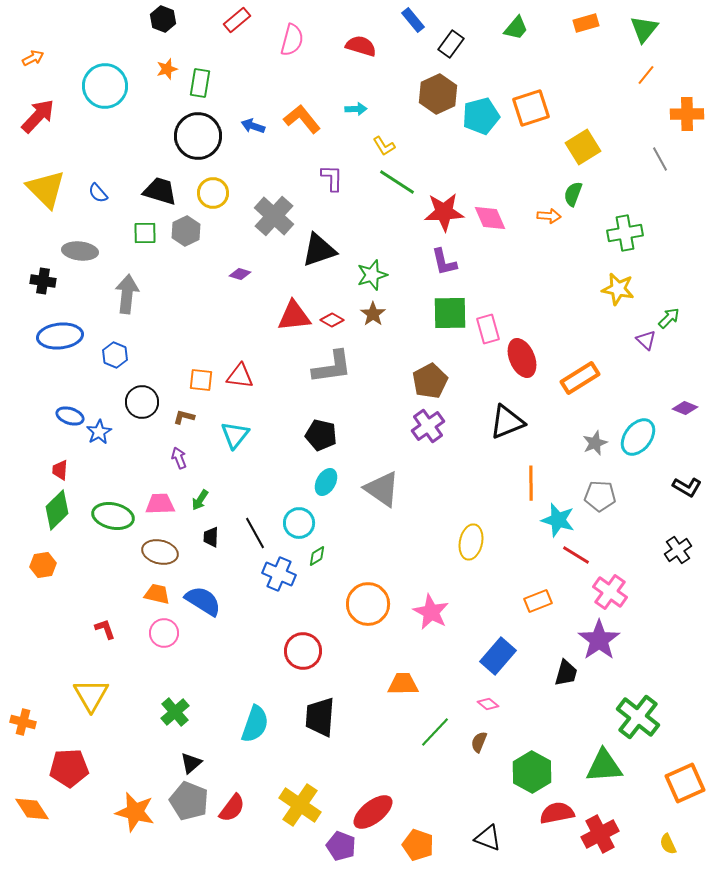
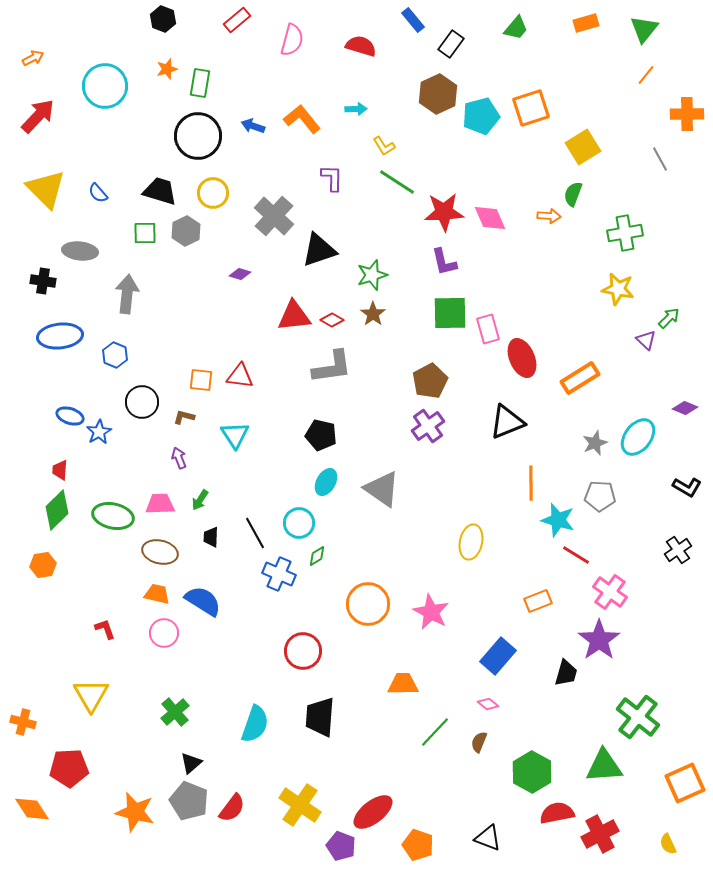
cyan triangle at (235, 435): rotated 12 degrees counterclockwise
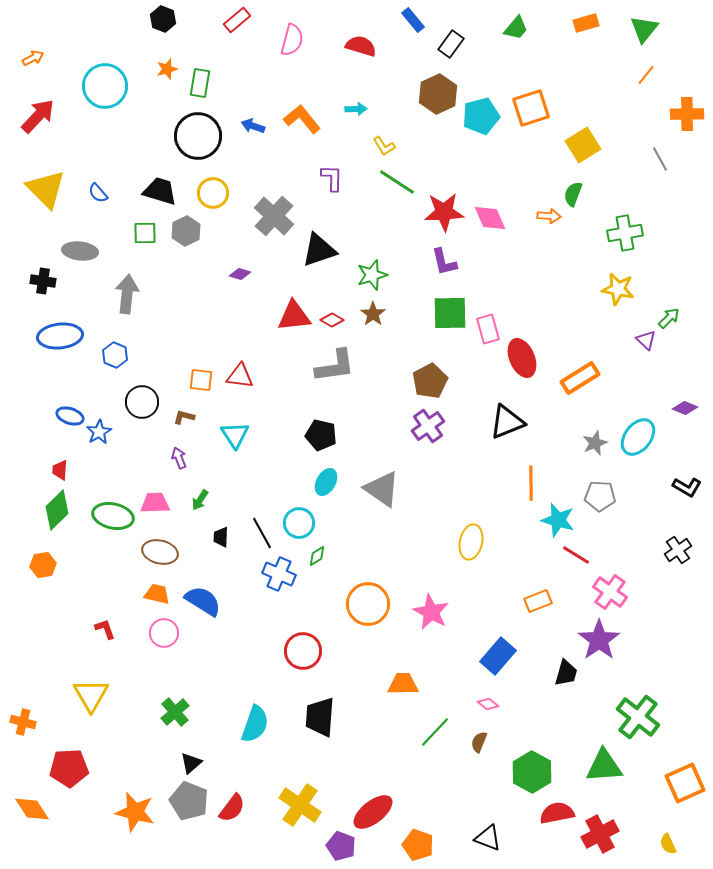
yellow square at (583, 147): moved 2 px up
gray L-shape at (332, 367): moved 3 px right, 1 px up
pink trapezoid at (160, 504): moved 5 px left, 1 px up
black line at (255, 533): moved 7 px right
black trapezoid at (211, 537): moved 10 px right
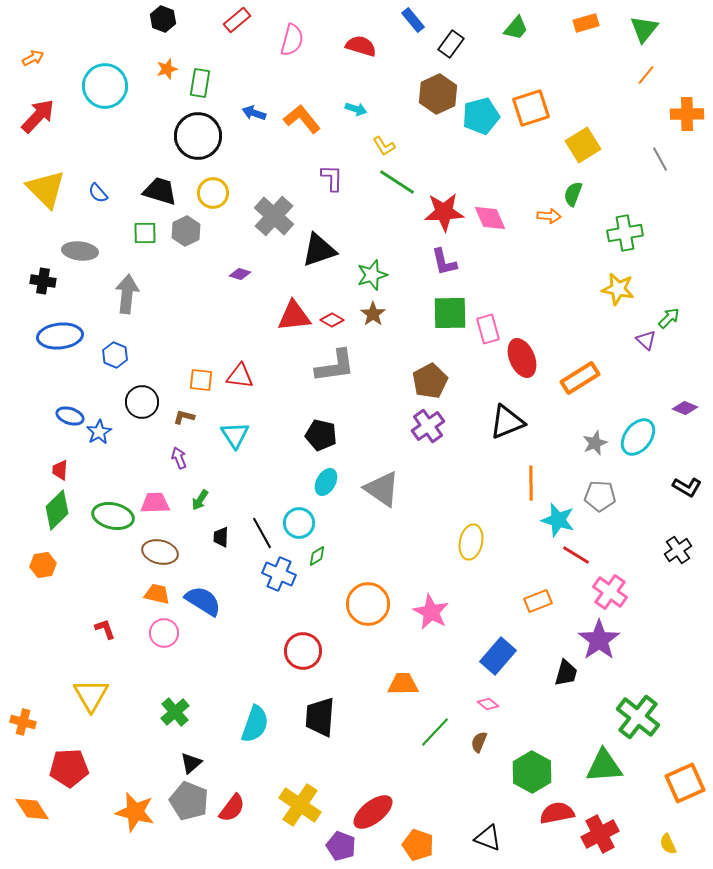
cyan arrow at (356, 109): rotated 20 degrees clockwise
blue arrow at (253, 126): moved 1 px right, 13 px up
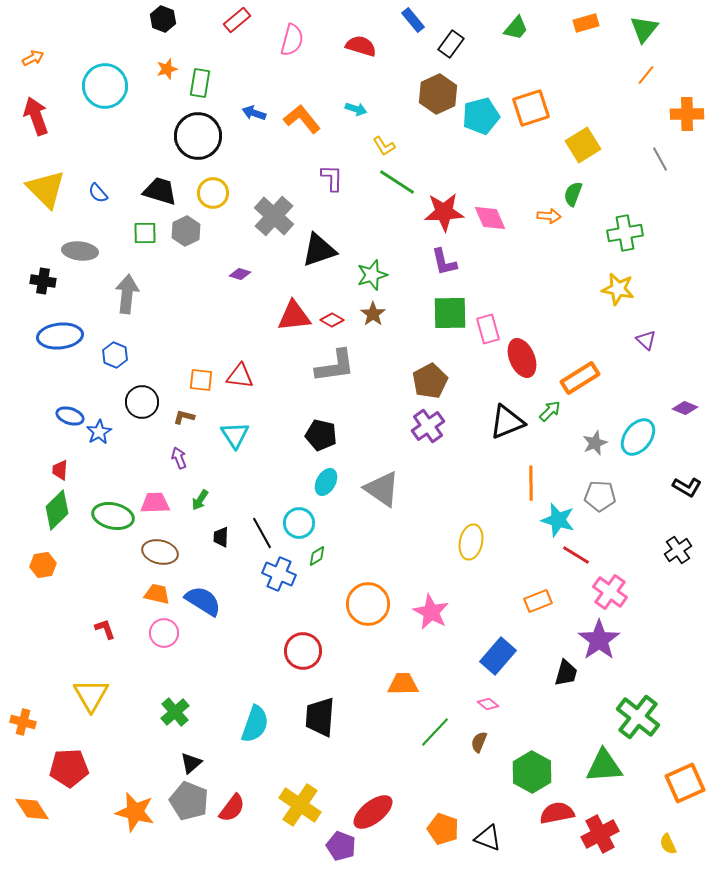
red arrow at (38, 116): moved 2 px left; rotated 63 degrees counterclockwise
green arrow at (669, 318): moved 119 px left, 93 px down
orange pentagon at (418, 845): moved 25 px right, 16 px up
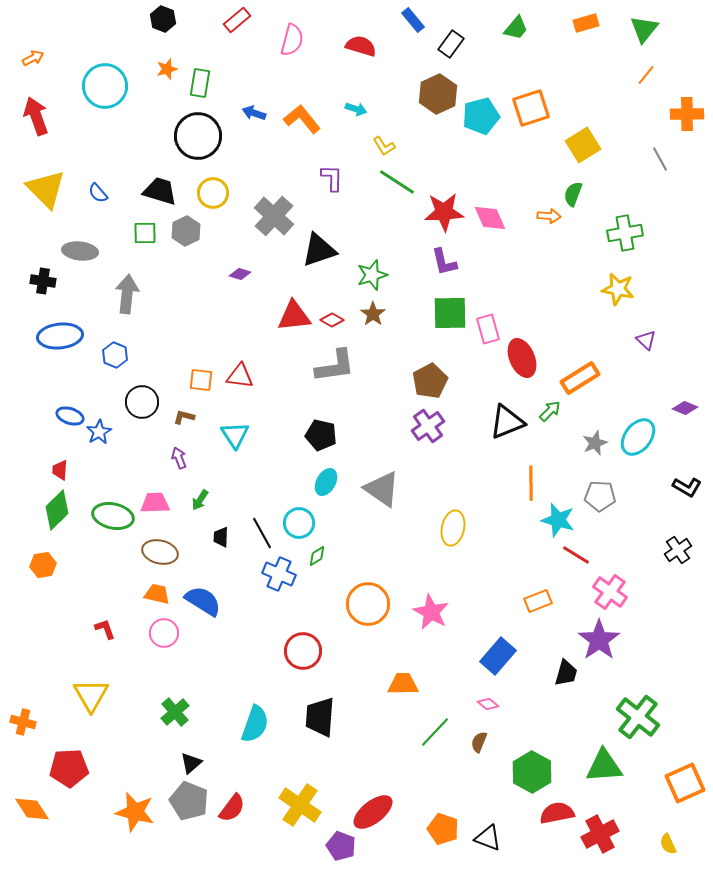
yellow ellipse at (471, 542): moved 18 px left, 14 px up
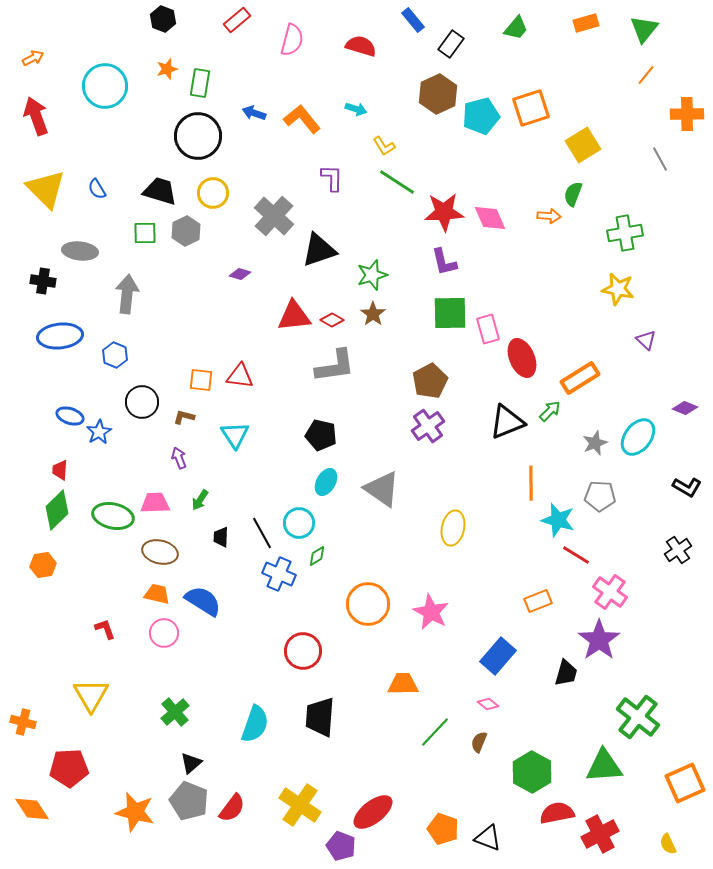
blue semicircle at (98, 193): moved 1 px left, 4 px up; rotated 10 degrees clockwise
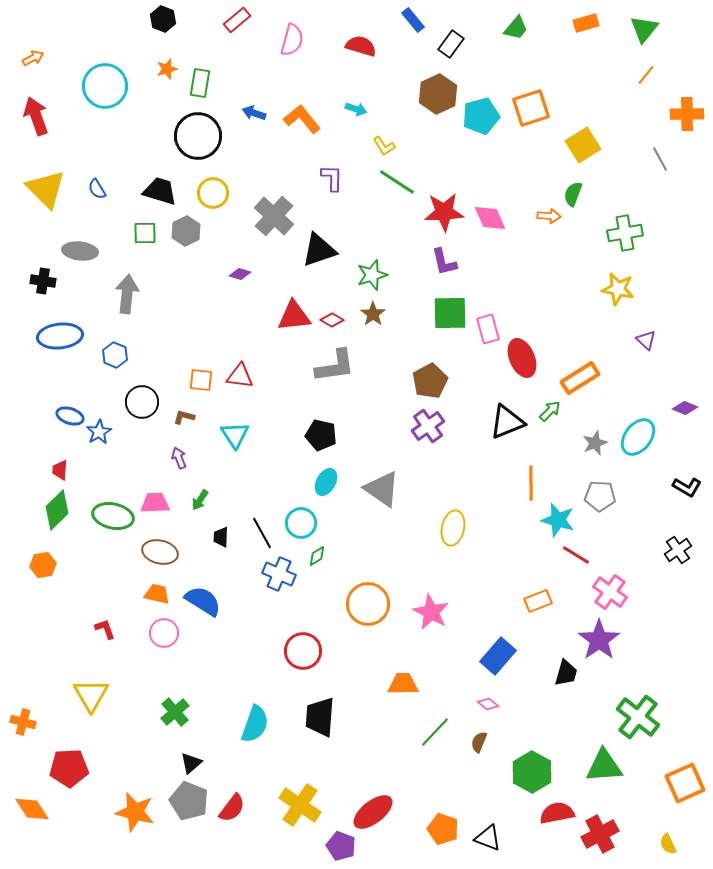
cyan circle at (299, 523): moved 2 px right
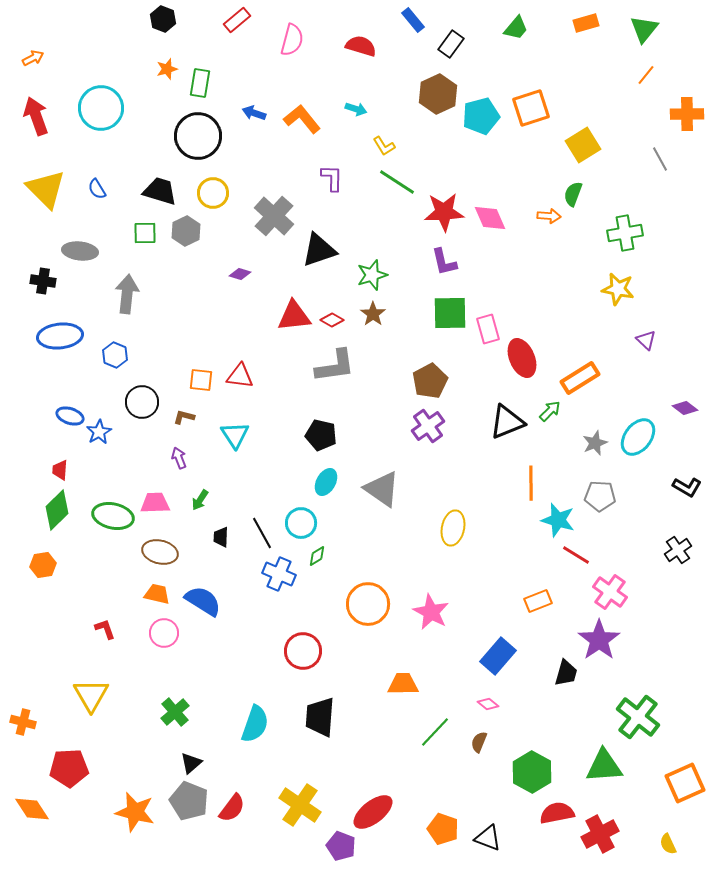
cyan circle at (105, 86): moved 4 px left, 22 px down
purple diamond at (685, 408): rotated 15 degrees clockwise
